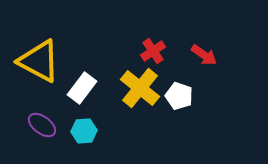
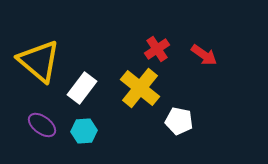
red cross: moved 4 px right, 2 px up
yellow triangle: rotated 12 degrees clockwise
white pentagon: moved 25 px down; rotated 8 degrees counterclockwise
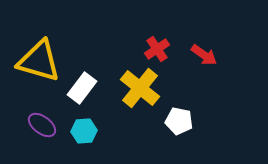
yellow triangle: rotated 24 degrees counterclockwise
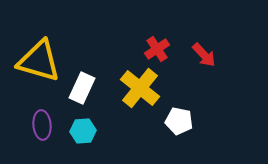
red arrow: rotated 12 degrees clockwise
white rectangle: rotated 12 degrees counterclockwise
purple ellipse: rotated 48 degrees clockwise
cyan hexagon: moved 1 px left
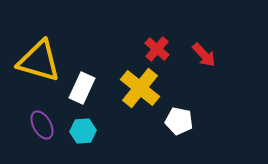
red cross: rotated 15 degrees counterclockwise
purple ellipse: rotated 24 degrees counterclockwise
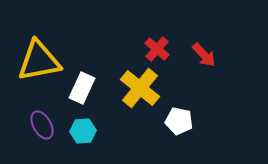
yellow triangle: rotated 27 degrees counterclockwise
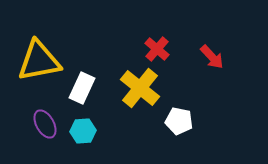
red arrow: moved 8 px right, 2 px down
purple ellipse: moved 3 px right, 1 px up
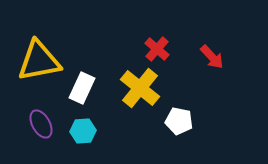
purple ellipse: moved 4 px left
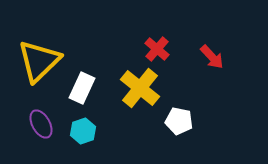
yellow triangle: rotated 33 degrees counterclockwise
cyan hexagon: rotated 15 degrees counterclockwise
